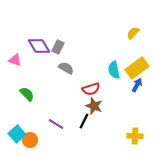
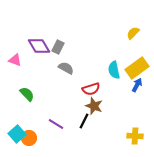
orange circle: moved 1 px left, 2 px up
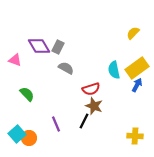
purple line: rotated 35 degrees clockwise
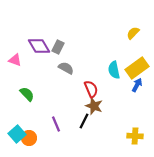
red semicircle: rotated 96 degrees counterclockwise
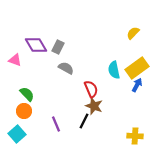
purple diamond: moved 3 px left, 1 px up
orange circle: moved 5 px left, 27 px up
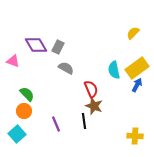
pink triangle: moved 2 px left, 1 px down
black line: rotated 35 degrees counterclockwise
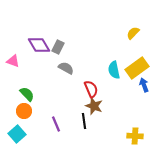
purple diamond: moved 3 px right
blue arrow: moved 7 px right; rotated 48 degrees counterclockwise
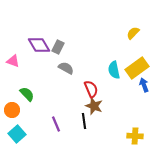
orange circle: moved 12 px left, 1 px up
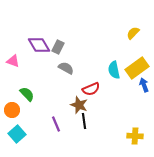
red semicircle: rotated 90 degrees clockwise
brown star: moved 15 px left, 1 px up
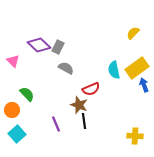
purple diamond: rotated 15 degrees counterclockwise
pink triangle: rotated 24 degrees clockwise
